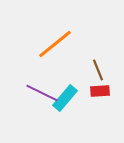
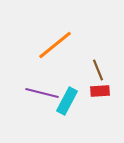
orange line: moved 1 px down
purple line: rotated 12 degrees counterclockwise
cyan rectangle: moved 2 px right, 3 px down; rotated 12 degrees counterclockwise
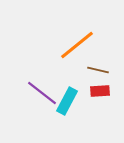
orange line: moved 22 px right
brown line: rotated 55 degrees counterclockwise
purple line: rotated 24 degrees clockwise
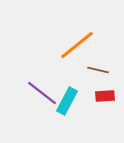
red rectangle: moved 5 px right, 5 px down
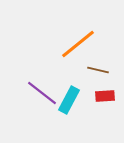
orange line: moved 1 px right, 1 px up
cyan rectangle: moved 2 px right, 1 px up
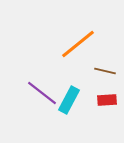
brown line: moved 7 px right, 1 px down
red rectangle: moved 2 px right, 4 px down
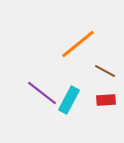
brown line: rotated 15 degrees clockwise
red rectangle: moved 1 px left
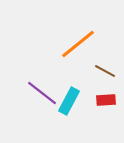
cyan rectangle: moved 1 px down
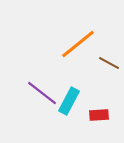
brown line: moved 4 px right, 8 px up
red rectangle: moved 7 px left, 15 px down
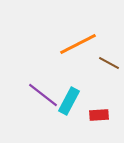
orange line: rotated 12 degrees clockwise
purple line: moved 1 px right, 2 px down
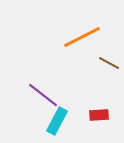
orange line: moved 4 px right, 7 px up
cyan rectangle: moved 12 px left, 20 px down
